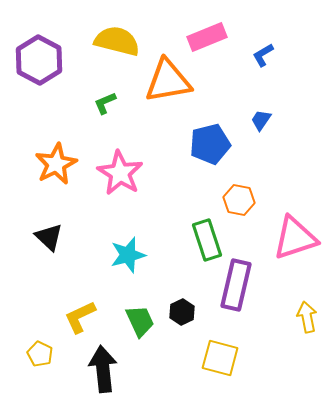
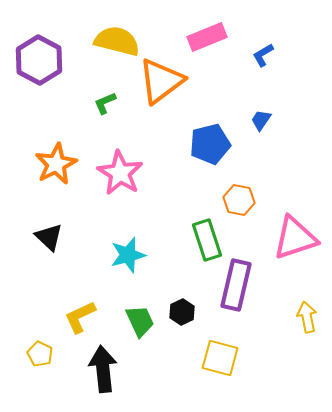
orange triangle: moved 7 px left; rotated 27 degrees counterclockwise
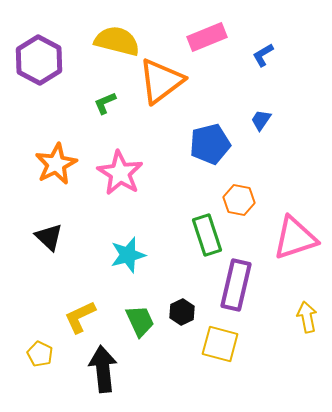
green rectangle: moved 5 px up
yellow square: moved 14 px up
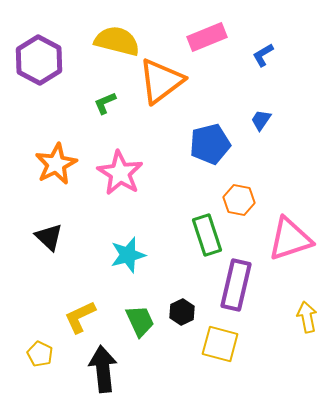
pink triangle: moved 5 px left, 1 px down
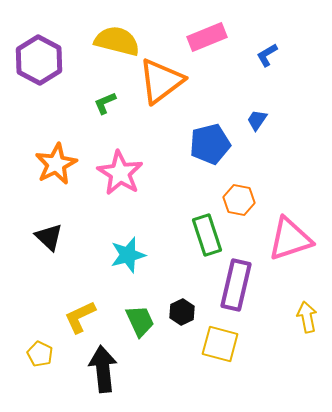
blue L-shape: moved 4 px right
blue trapezoid: moved 4 px left
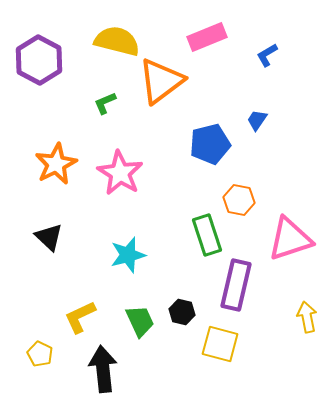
black hexagon: rotated 20 degrees counterclockwise
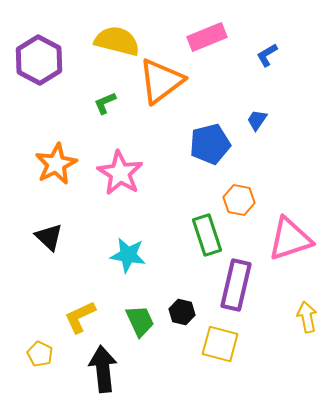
cyan star: rotated 24 degrees clockwise
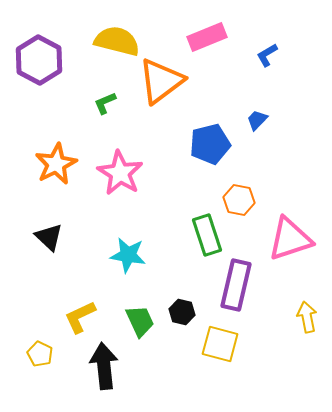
blue trapezoid: rotated 10 degrees clockwise
black arrow: moved 1 px right, 3 px up
